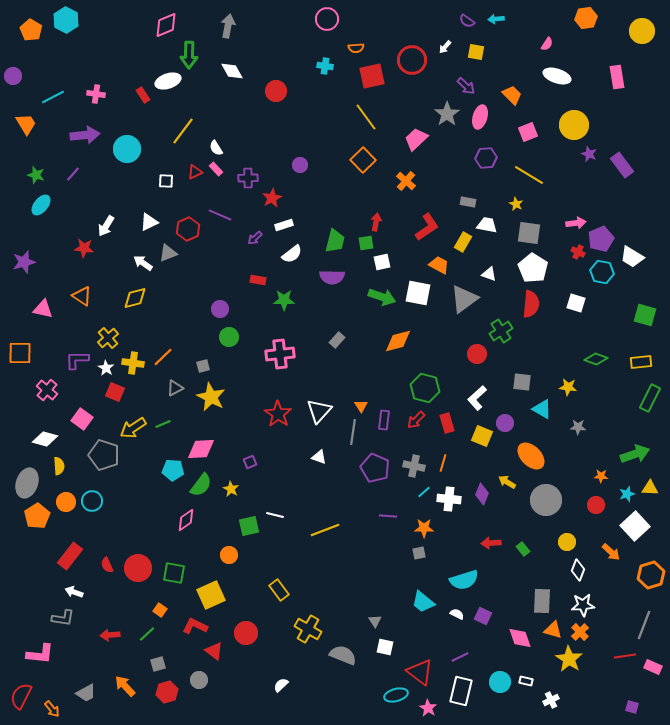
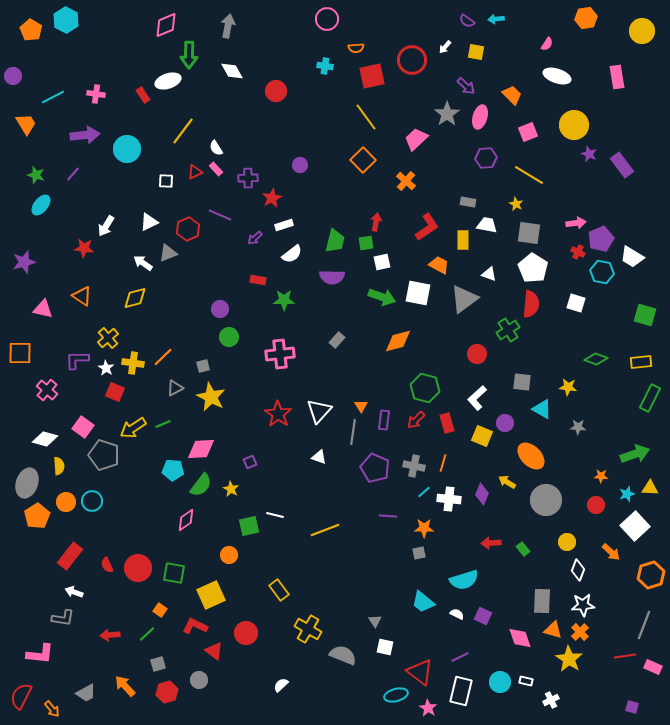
yellow rectangle at (463, 242): moved 2 px up; rotated 30 degrees counterclockwise
green cross at (501, 331): moved 7 px right, 1 px up
pink square at (82, 419): moved 1 px right, 8 px down
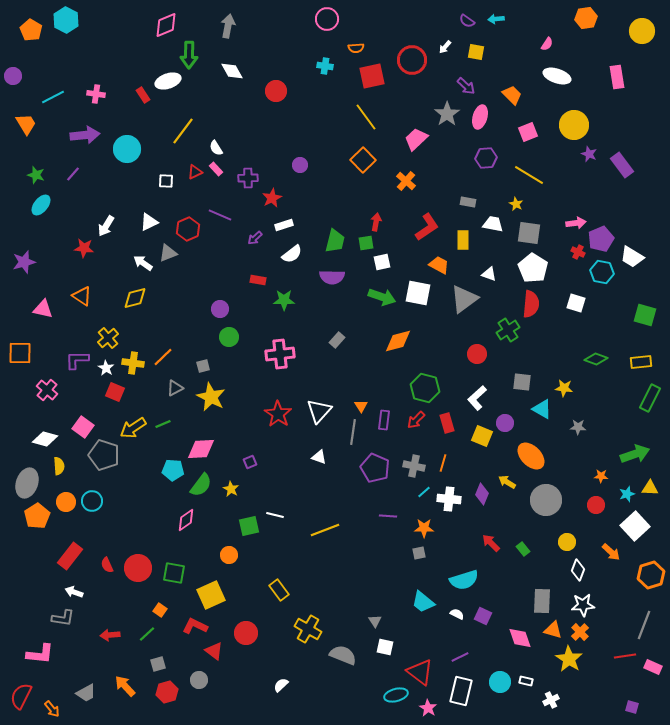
white trapezoid at (487, 225): moved 6 px right, 1 px up
yellow star at (568, 387): moved 4 px left, 1 px down
red arrow at (491, 543): rotated 48 degrees clockwise
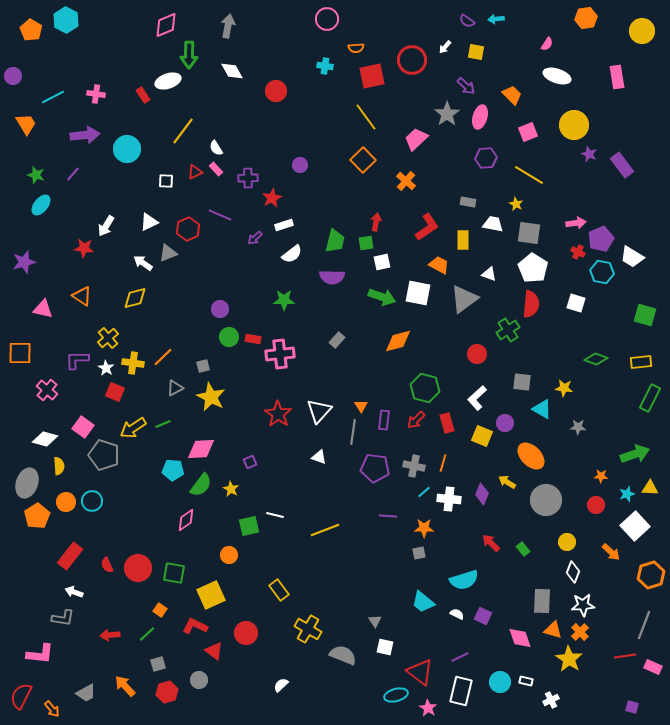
red rectangle at (258, 280): moved 5 px left, 59 px down
purple pentagon at (375, 468): rotated 16 degrees counterclockwise
white diamond at (578, 570): moved 5 px left, 2 px down
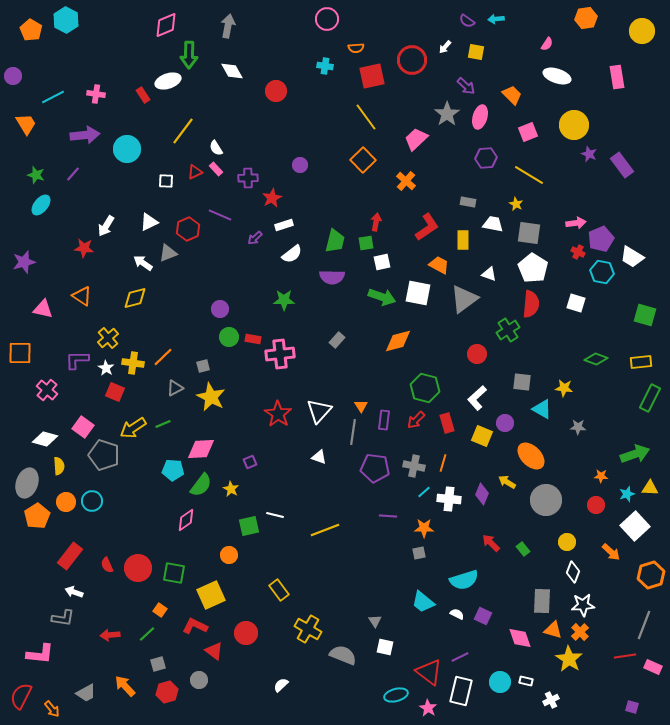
red triangle at (420, 672): moved 9 px right
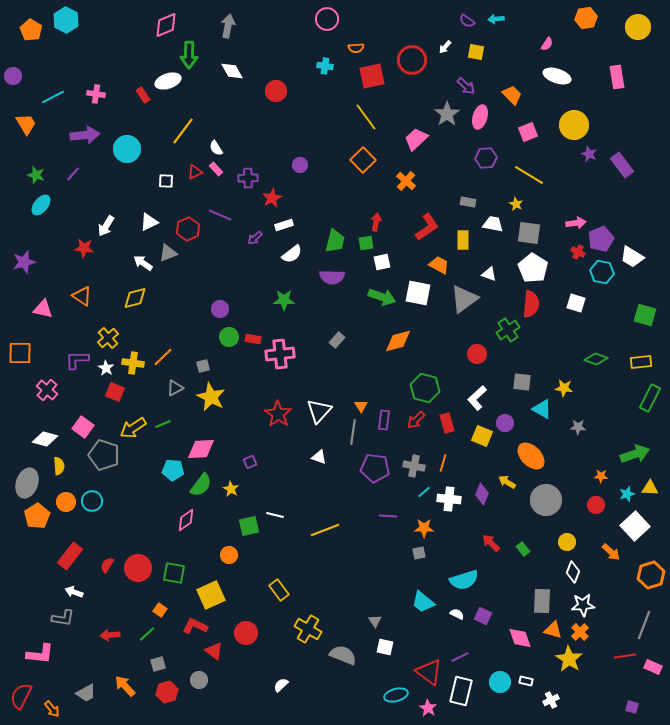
yellow circle at (642, 31): moved 4 px left, 4 px up
red semicircle at (107, 565): rotated 56 degrees clockwise
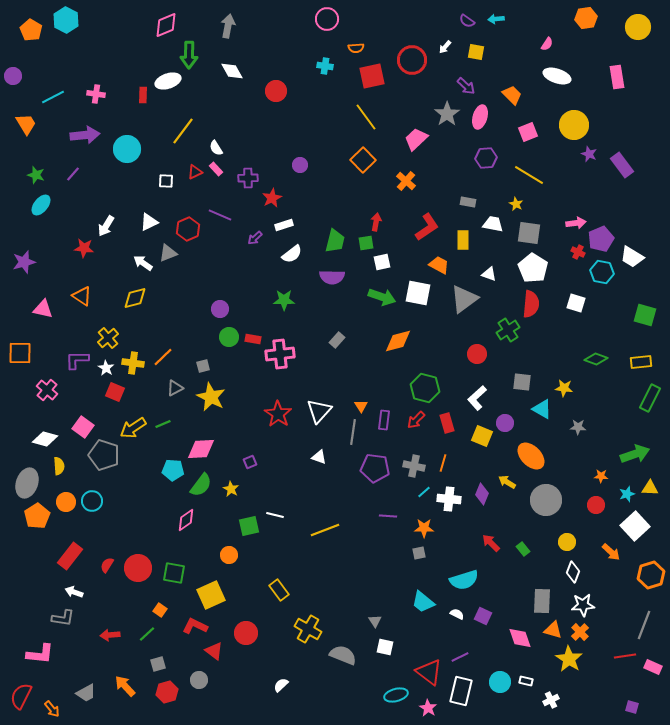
red rectangle at (143, 95): rotated 35 degrees clockwise
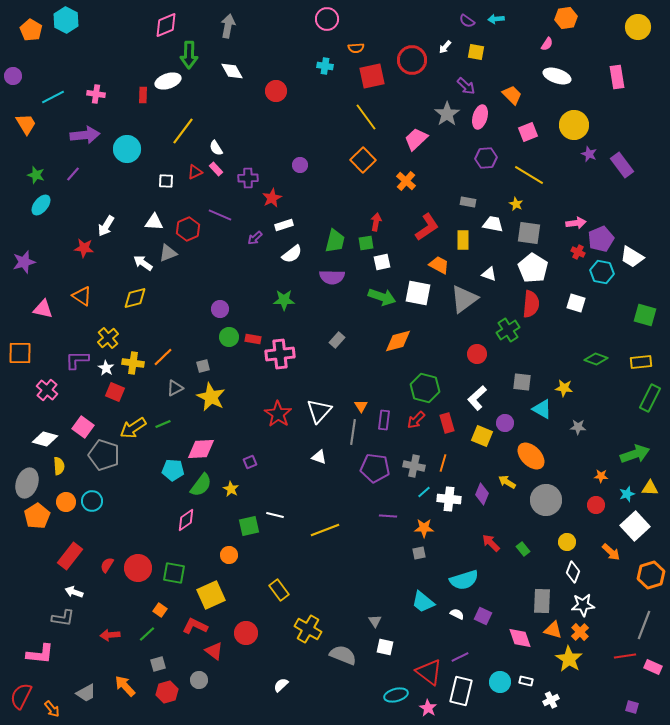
orange hexagon at (586, 18): moved 20 px left
white triangle at (149, 222): moved 5 px right; rotated 30 degrees clockwise
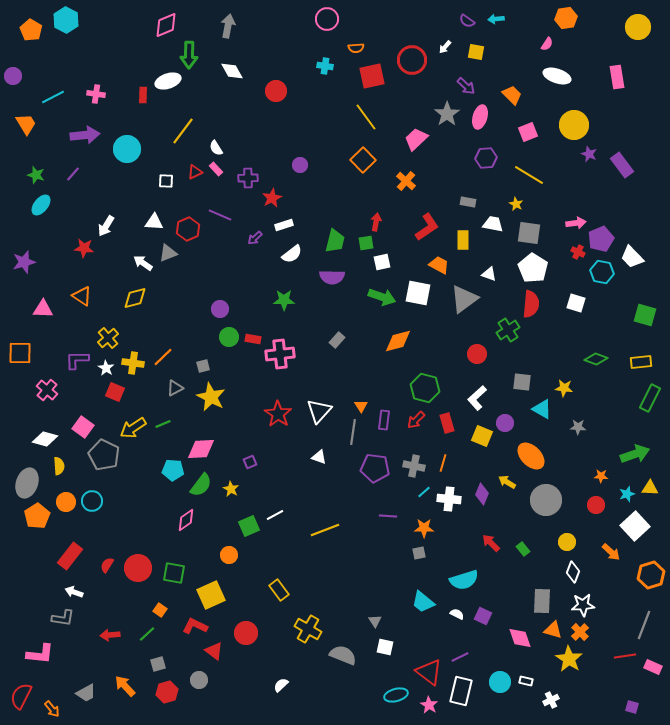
white trapezoid at (632, 257): rotated 15 degrees clockwise
pink triangle at (43, 309): rotated 10 degrees counterclockwise
gray pentagon at (104, 455): rotated 8 degrees clockwise
white line at (275, 515): rotated 42 degrees counterclockwise
green square at (249, 526): rotated 10 degrees counterclockwise
pink star at (428, 708): moved 1 px right, 3 px up
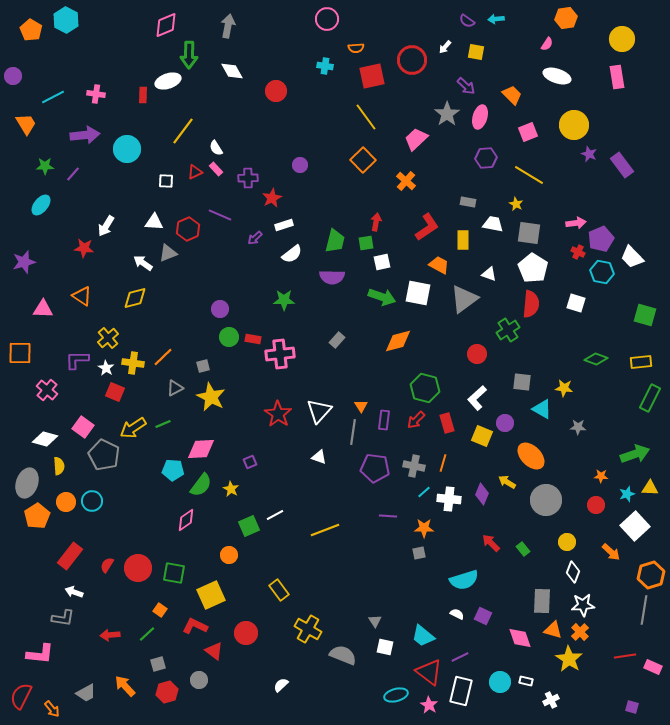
yellow circle at (638, 27): moved 16 px left, 12 px down
green star at (36, 175): moved 9 px right, 9 px up; rotated 18 degrees counterclockwise
cyan trapezoid at (423, 602): moved 34 px down
gray line at (644, 625): moved 15 px up; rotated 12 degrees counterclockwise
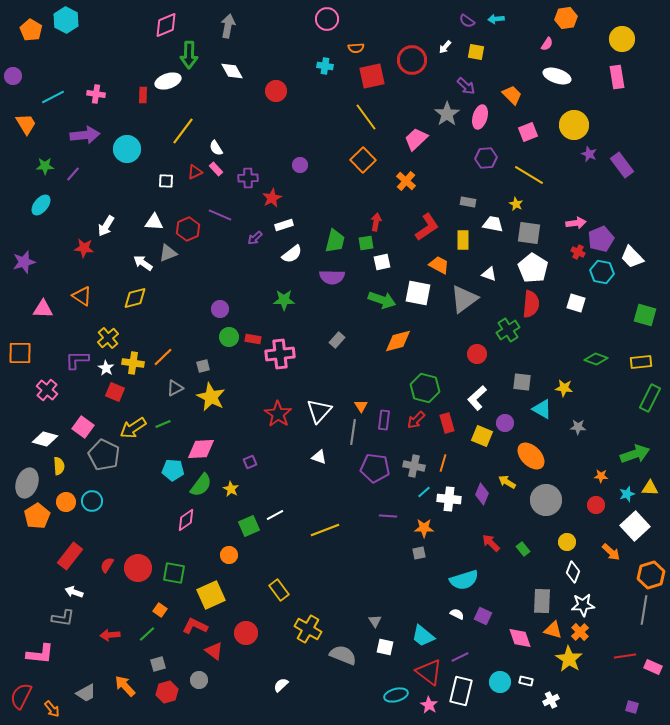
green arrow at (382, 297): moved 3 px down
